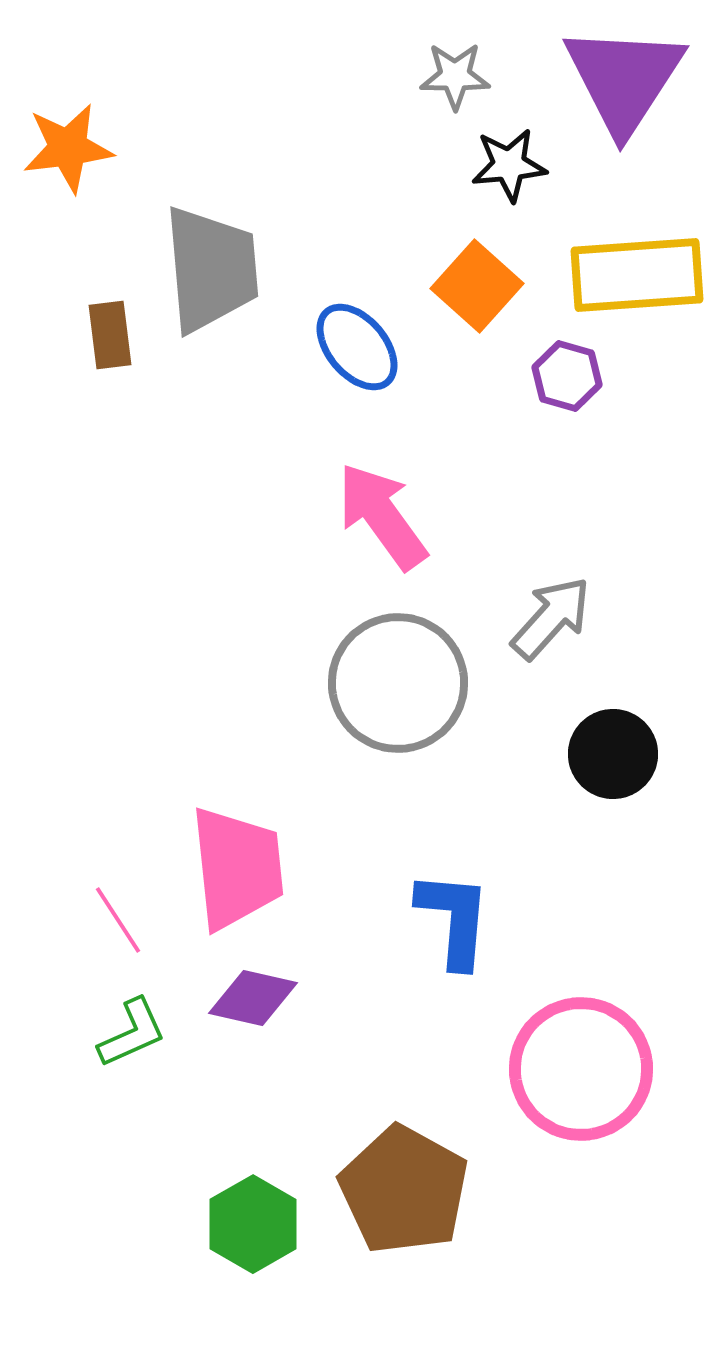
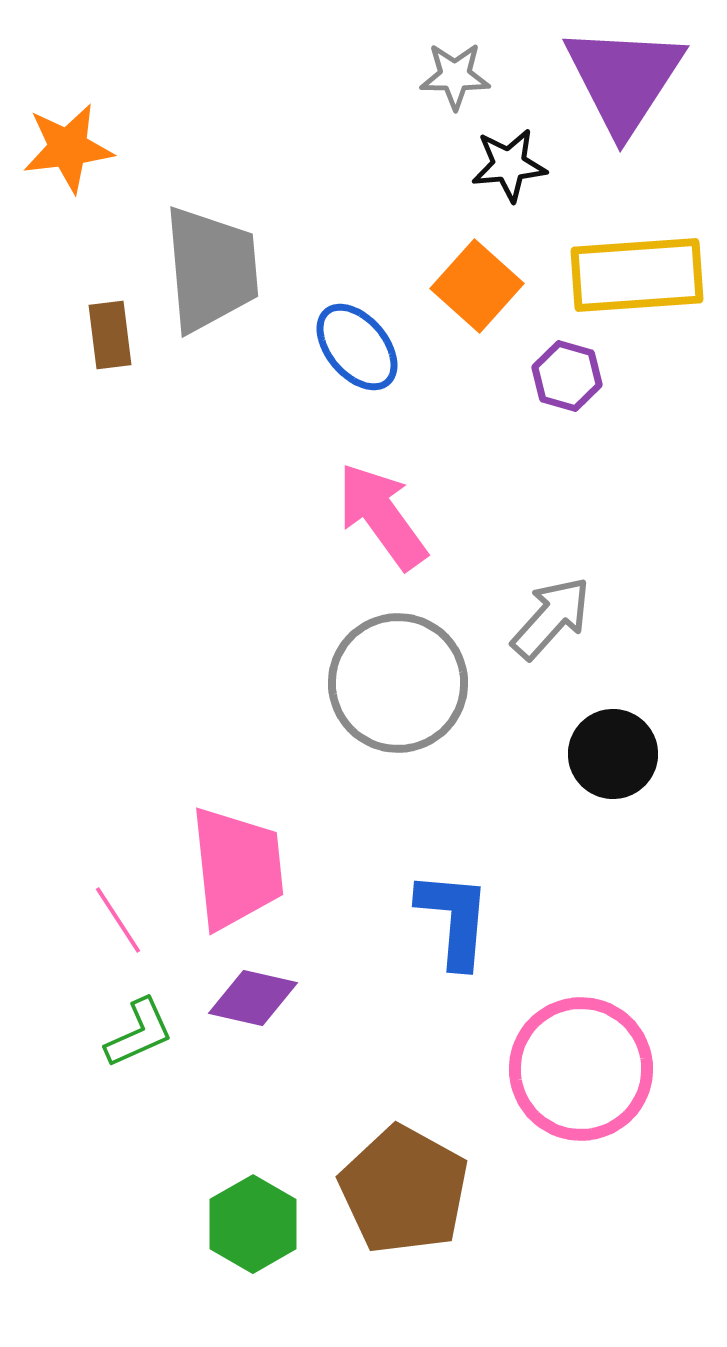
green L-shape: moved 7 px right
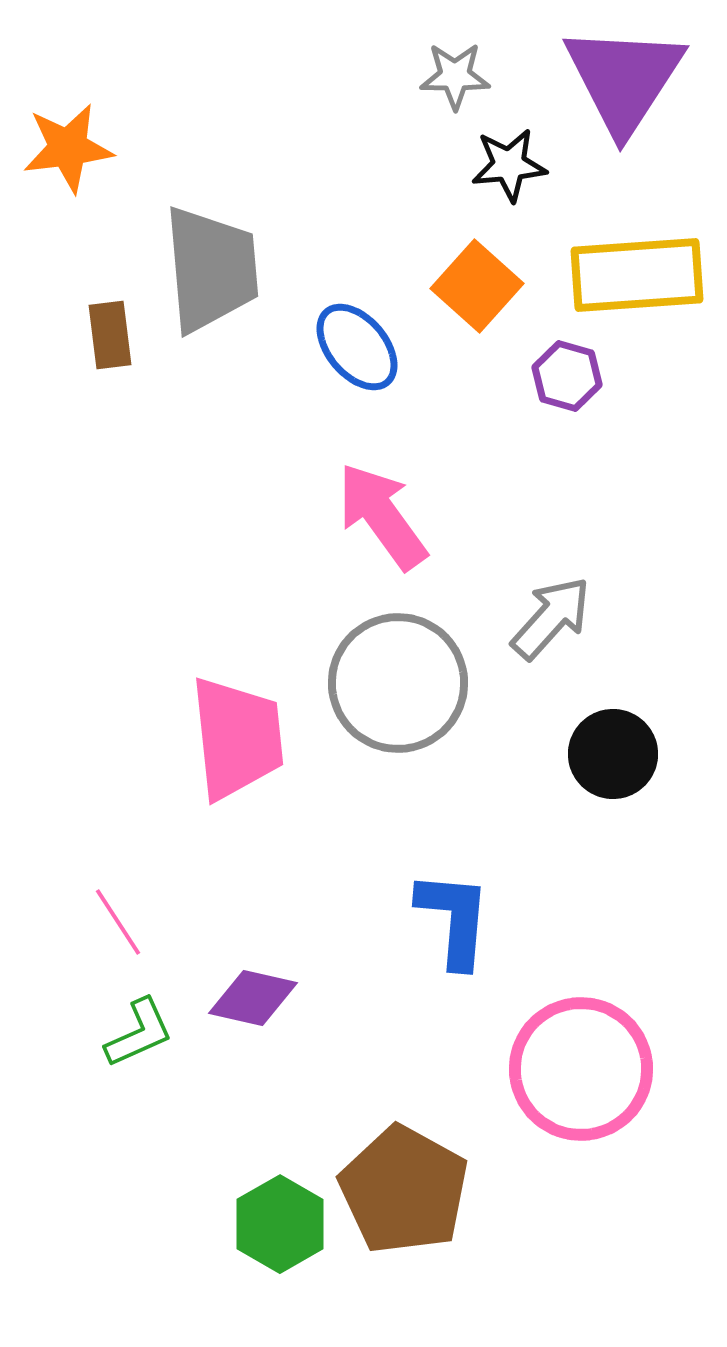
pink trapezoid: moved 130 px up
pink line: moved 2 px down
green hexagon: moved 27 px right
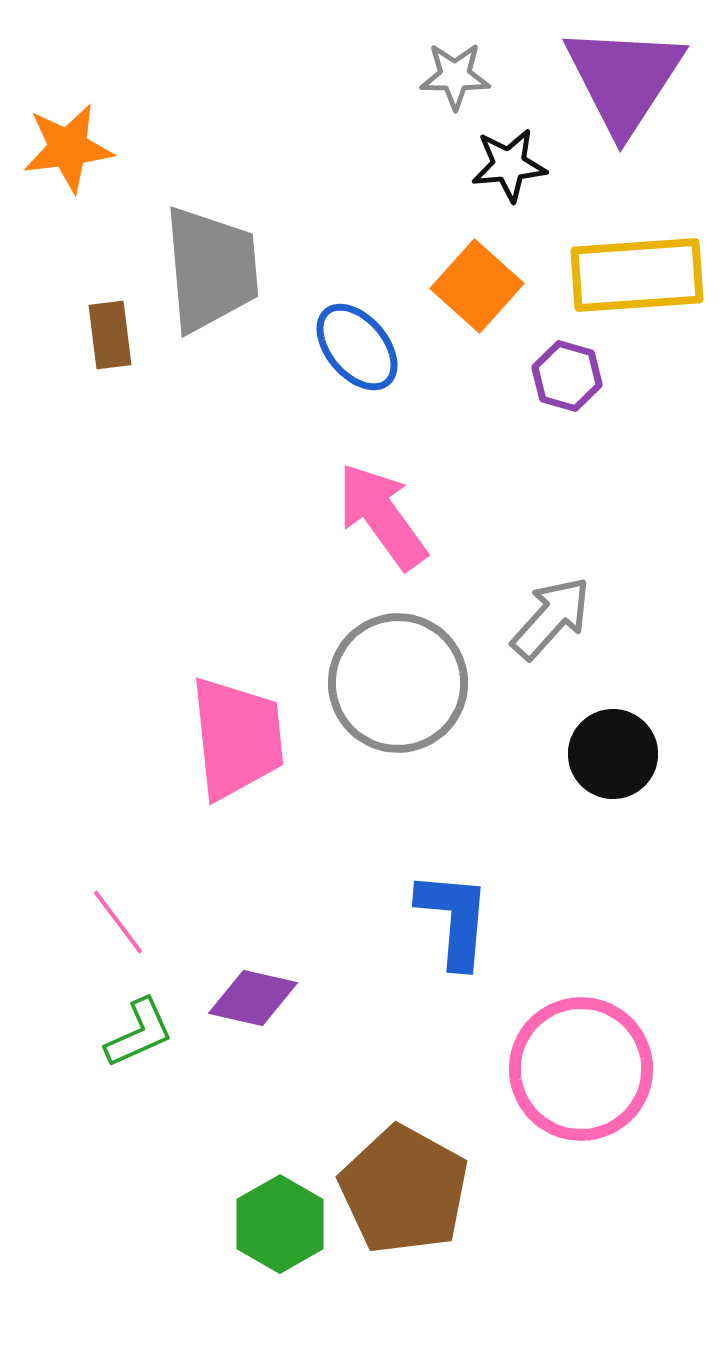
pink line: rotated 4 degrees counterclockwise
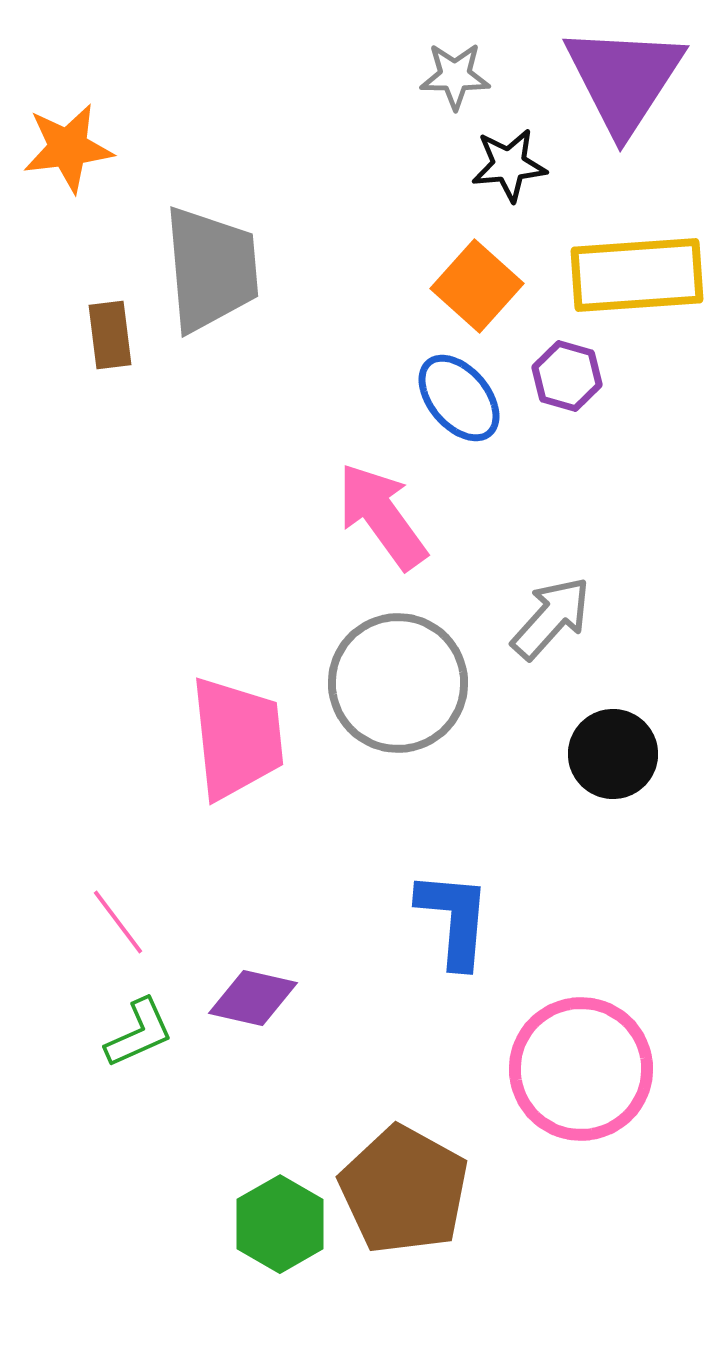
blue ellipse: moved 102 px right, 51 px down
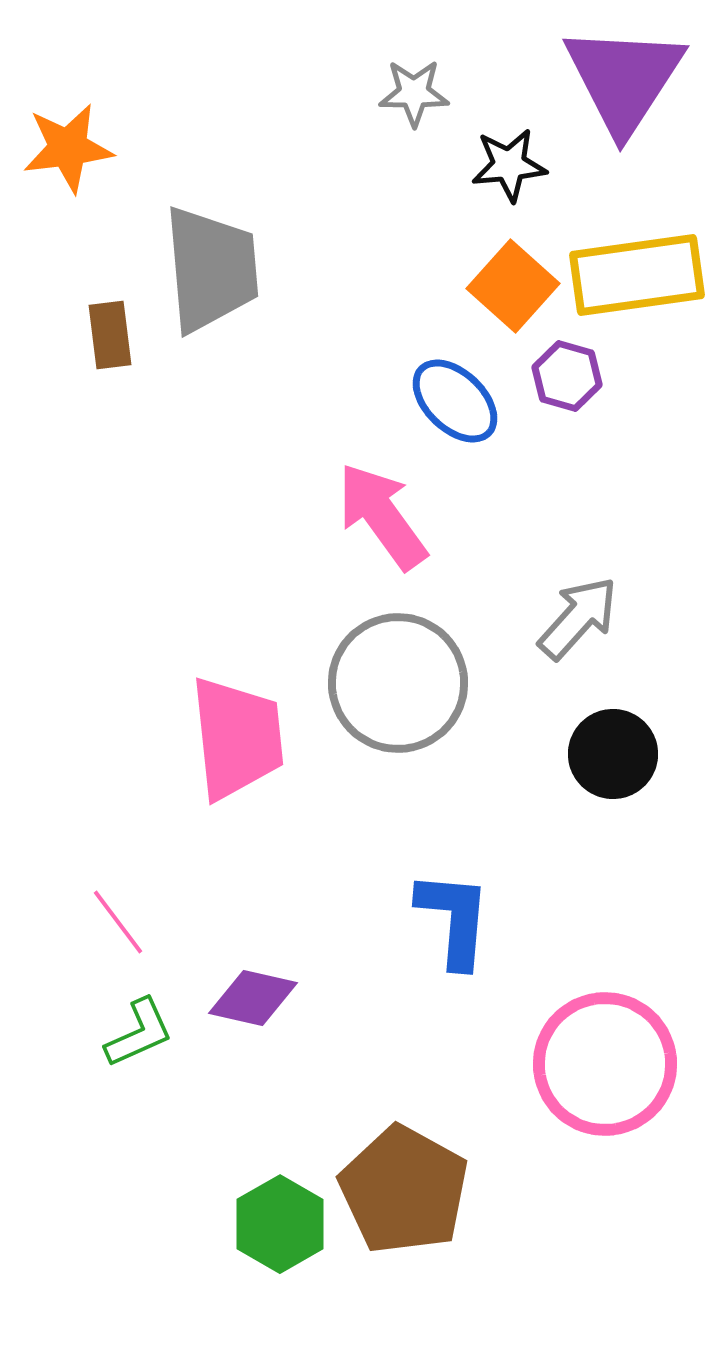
gray star: moved 41 px left, 17 px down
yellow rectangle: rotated 4 degrees counterclockwise
orange square: moved 36 px right
blue ellipse: moved 4 px left, 3 px down; rotated 6 degrees counterclockwise
gray arrow: moved 27 px right
pink circle: moved 24 px right, 5 px up
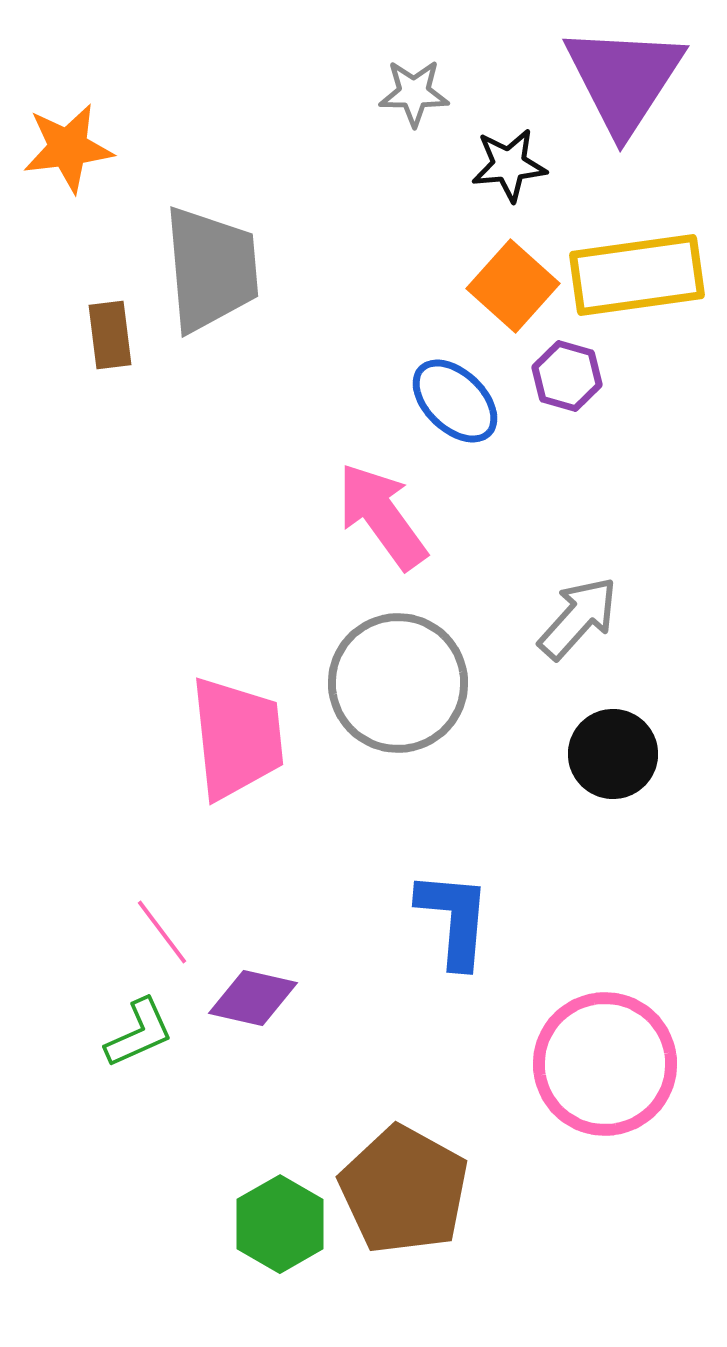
pink line: moved 44 px right, 10 px down
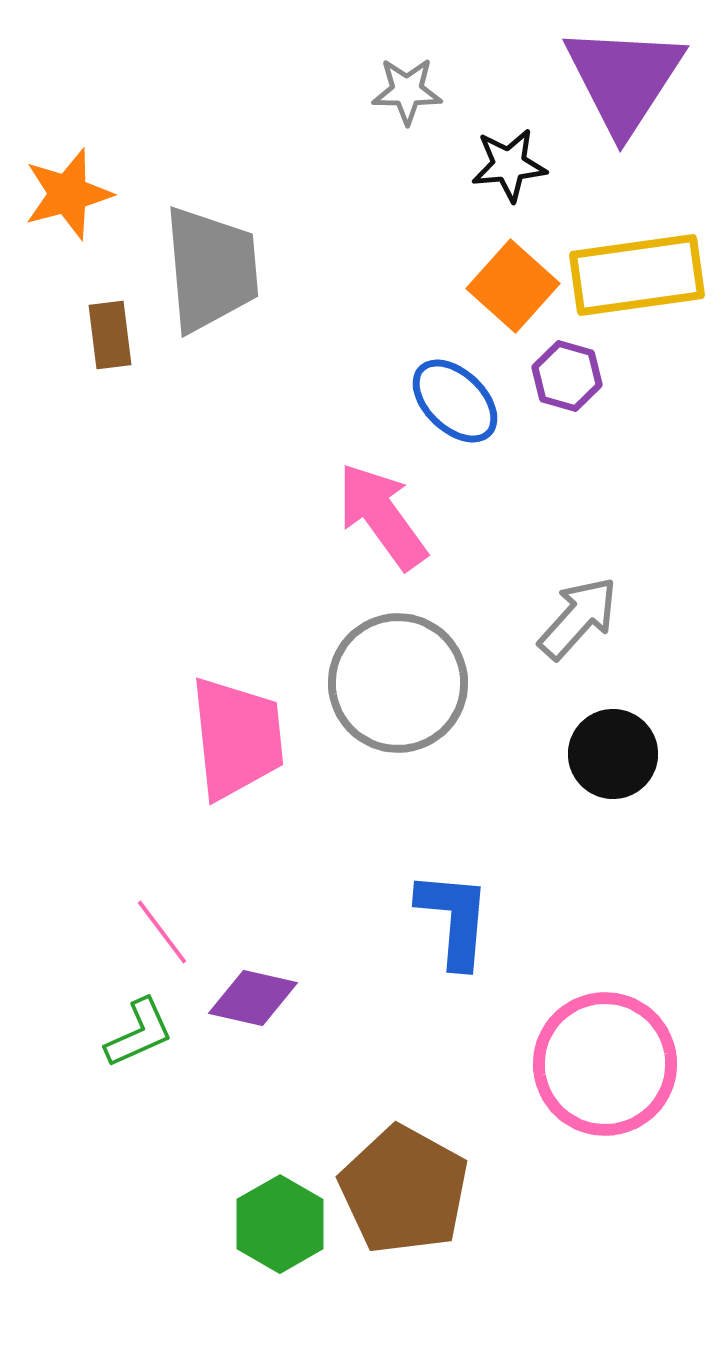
gray star: moved 7 px left, 2 px up
orange star: moved 46 px down; rotated 8 degrees counterclockwise
